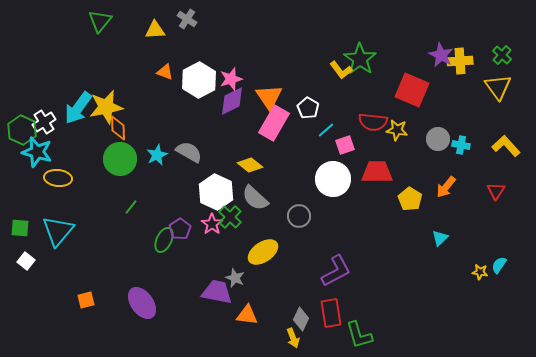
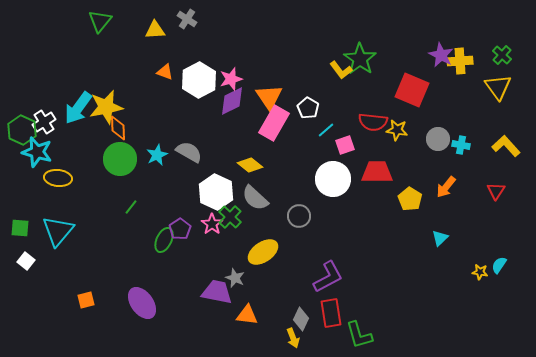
purple L-shape at (336, 271): moved 8 px left, 6 px down
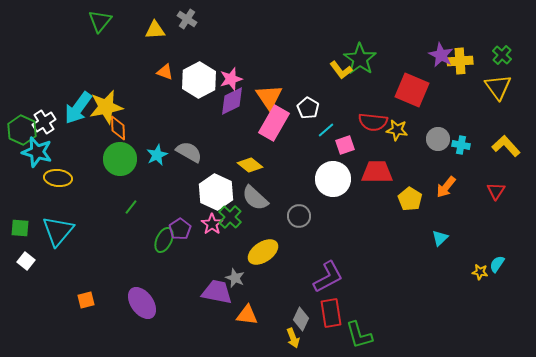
cyan semicircle at (499, 265): moved 2 px left, 1 px up
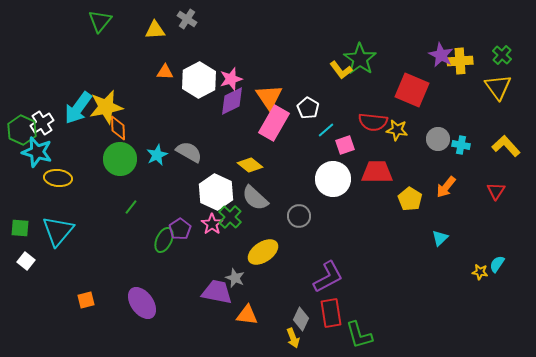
orange triangle at (165, 72): rotated 18 degrees counterclockwise
white cross at (44, 122): moved 2 px left, 1 px down
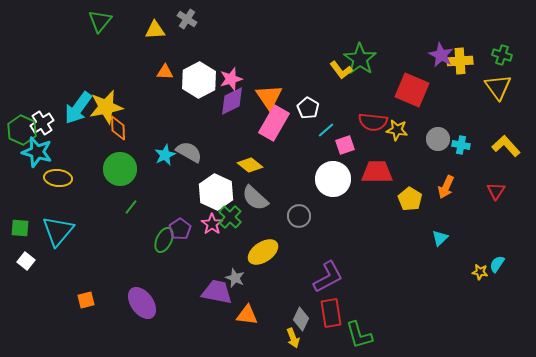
green cross at (502, 55): rotated 24 degrees counterclockwise
cyan star at (157, 155): moved 8 px right
green circle at (120, 159): moved 10 px down
orange arrow at (446, 187): rotated 15 degrees counterclockwise
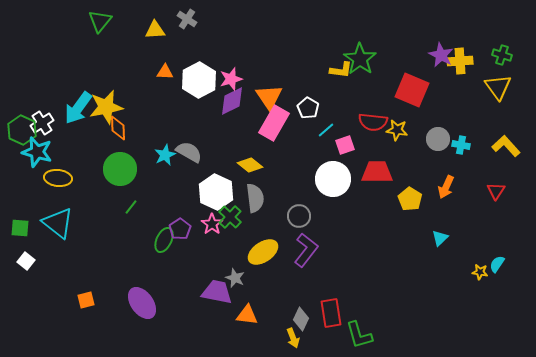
yellow L-shape at (341, 70): rotated 45 degrees counterclockwise
gray semicircle at (255, 198): rotated 140 degrees counterclockwise
cyan triangle at (58, 231): moved 8 px up; rotated 32 degrees counterclockwise
purple L-shape at (328, 277): moved 22 px left, 27 px up; rotated 24 degrees counterclockwise
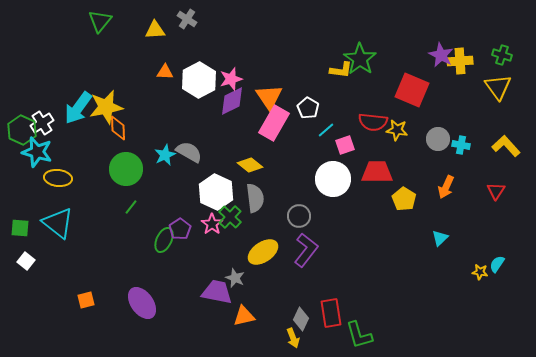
green circle at (120, 169): moved 6 px right
yellow pentagon at (410, 199): moved 6 px left
orange triangle at (247, 315): moved 3 px left, 1 px down; rotated 20 degrees counterclockwise
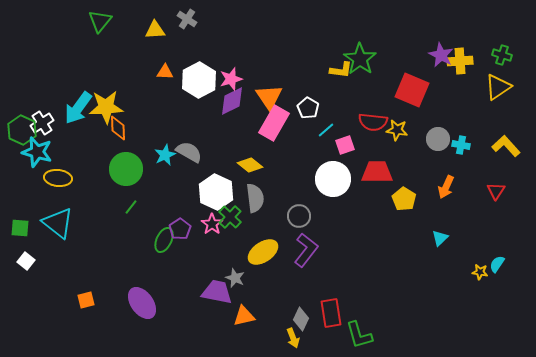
yellow triangle at (498, 87): rotated 32 degrees clockwise
yellow star at (106, 107): rotated 8 degrees clockwise
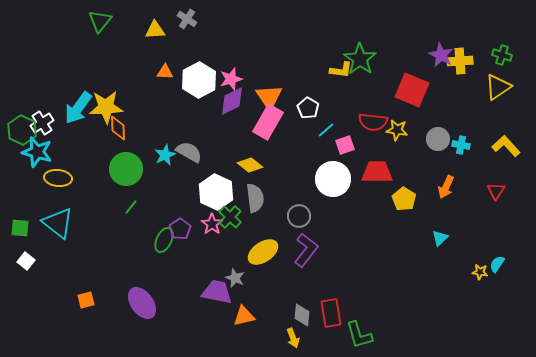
pink rectangle at (274, 123): moved 6 px left, 1 px up
gray diamond at (301, 319): moved 1 px right, 4 px up; rotated 20 degrees counterclockwise
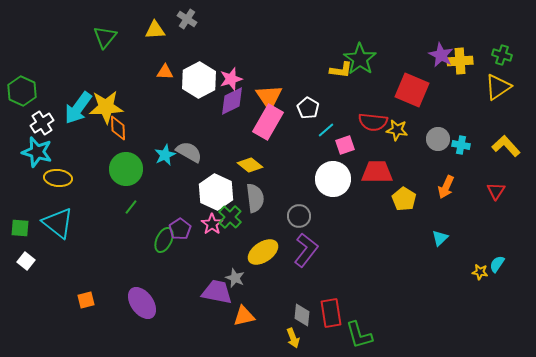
green triangle at (100, 21): moved 5 px right, 16 px down
green hexagon at (22, 130): moved 39 px up
